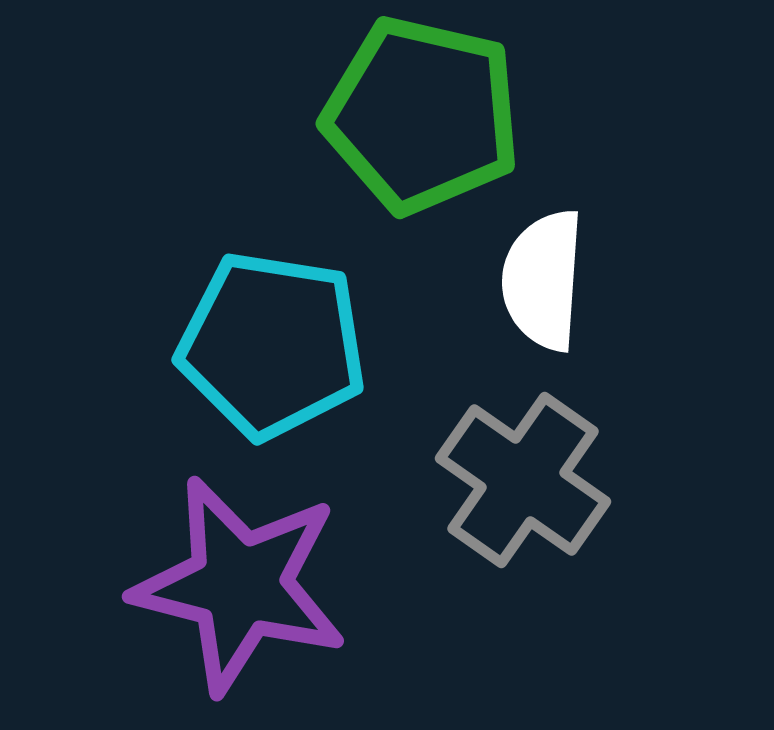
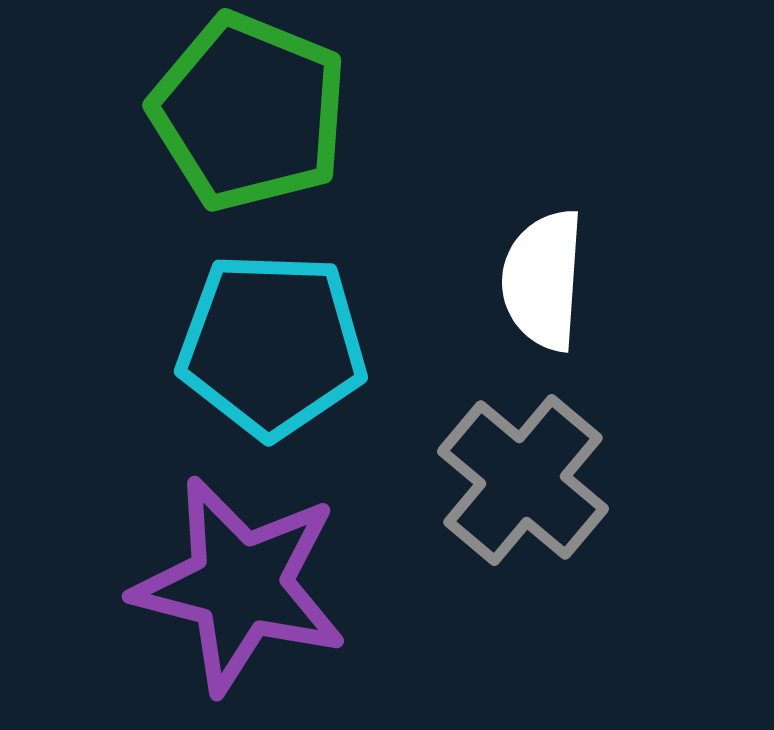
green pentagon: moved 173 px left, 3 px up; rotated 9 degrees clockwise
cyan pentagon: rotated 7 degrees counterclockwise
gray cross: rotated 5 degrees clockwise
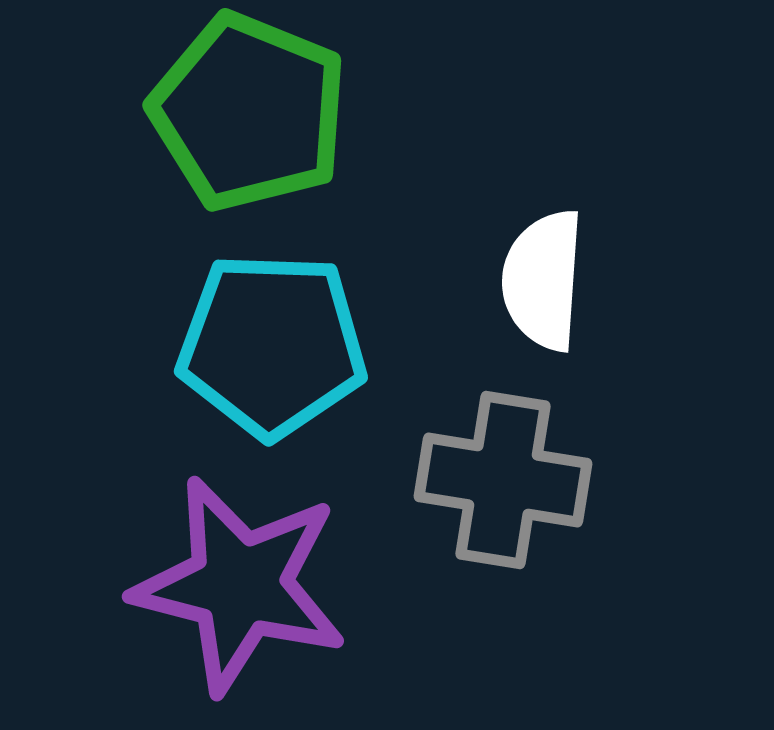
gray cross: moved 20 px left; rotated 31 degrees counterclockwise
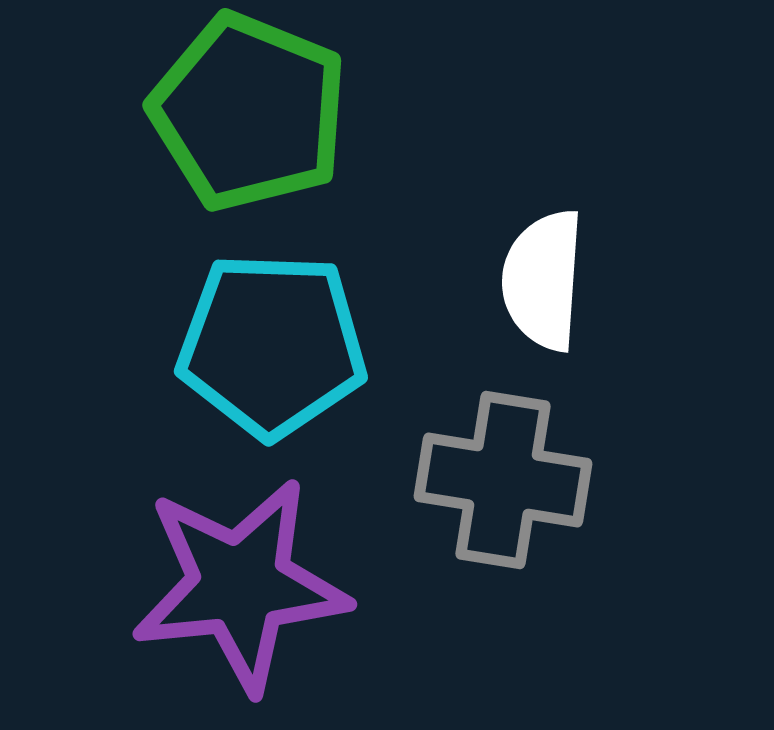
purple star: rotated 20 degrees counterclockwise
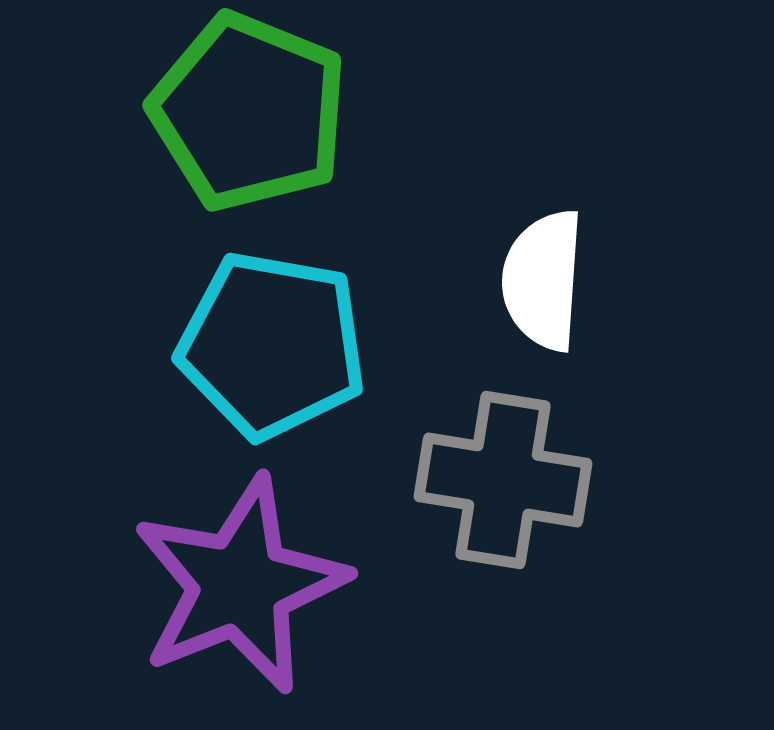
cyan pentagon: rotated 8 degrees clockwise
purple star: rotated 16 degrees counterclockwise
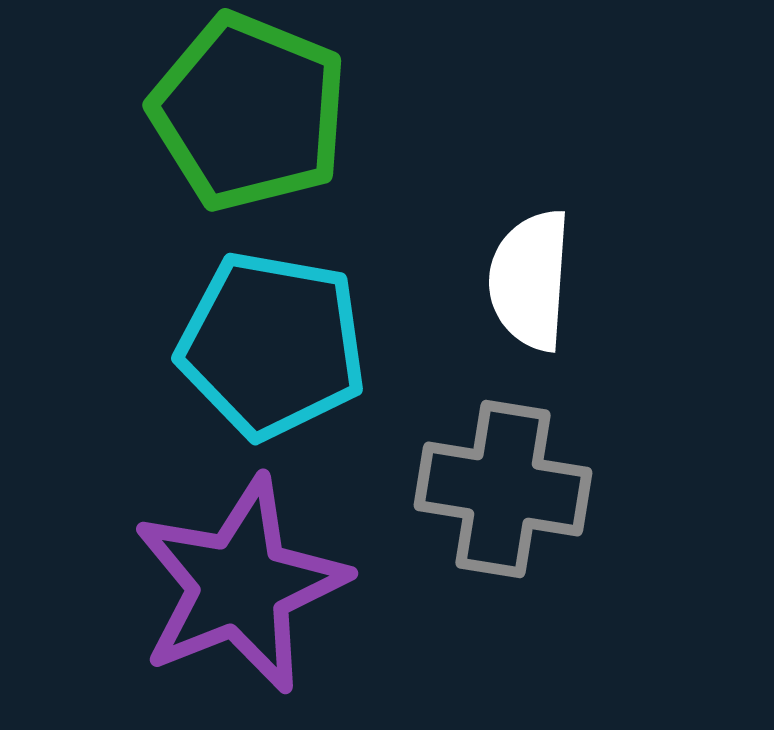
white semicircle: moved 13 px left
gray cross: moved 9 px down
